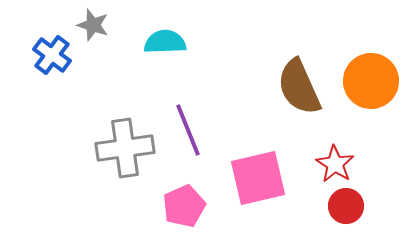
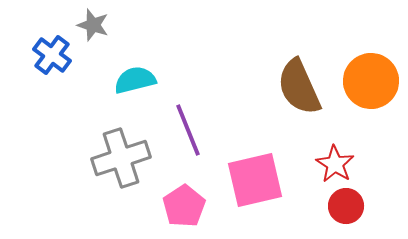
cyan semicircle: moved 30 px left, 38 px down; rotated 12 degrees counterclockwise
gray cross: moved 4 px left, 10 px down; rotated 10 degrees counterclockwise
pink square: moved 3 px left, 2 px down
pink pentagon: rotated 9 degrees counterclockwise
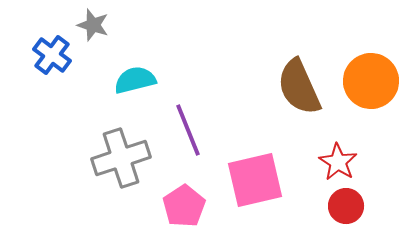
red star: moved 3 px right, 2 px up
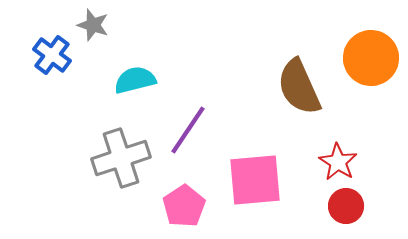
orange circle: moved 23 px up
purple line: rotated 56 degrees clockwise
pink square: rotated 8 degrees clockwise
